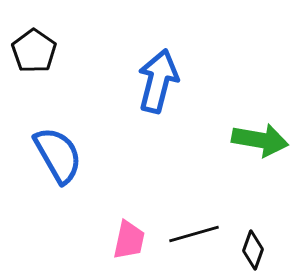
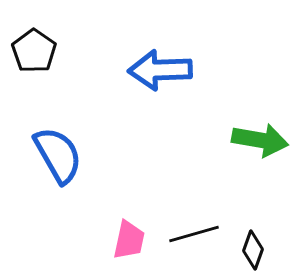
blue arrow: moved 2 px right, 11 px up; rotated 106 degrees counterclockwise
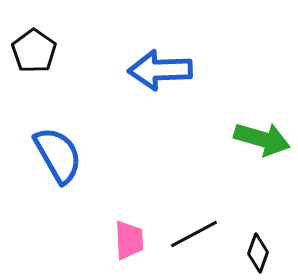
green arrow: moved 2 px right, 1 px up; rotated 6 degrees clockwise
black line: rotated 12 degrees counterclockwise
pink trapezoid: rotated 15 degrees counterclockwise
black diamond: moved 5 px right, 3 px down
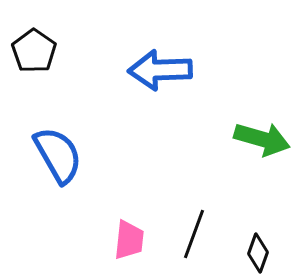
black line: rotated 42 degrees counterclockwise
pink trapezoid: rotated 9 degrees clockwise
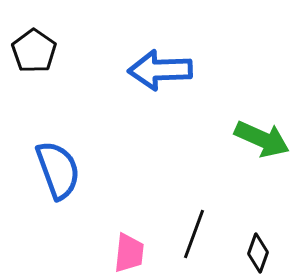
green arrow: rotated 8 degrees clockwise
blue semicircle: moved 15 px down; rotated 10 degrees clockwise
pink trapezoid: moved 13 px down
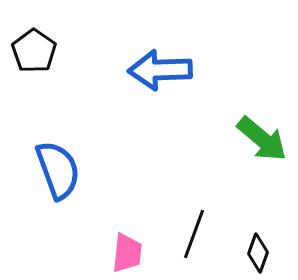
green arrow: rotated 16 degrees clockwise
pink trapezoid: moved 2 px left
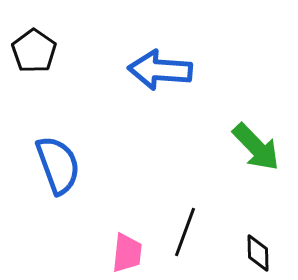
blue arrow: rotated 6 degrees clockwise
green arrow: moved 6 px left, 8 px down; rotated 6 degrees clockwise
blue semicircle: moved 5 px up
black line: moved 9 px left, 2 px up
black diamond: rotated 21 degrees counterclockwise
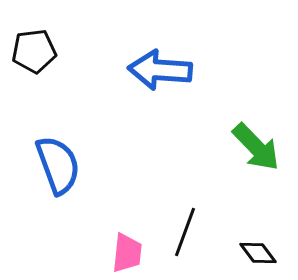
black pentagon: rotated 30 degrees clockwise
black diamond: rotated 36 degrees counterclockwise
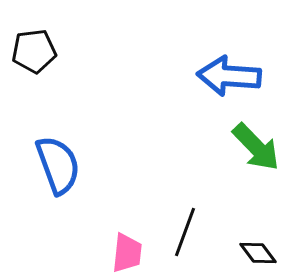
blue arrow: moved 69 px right, 6 px down
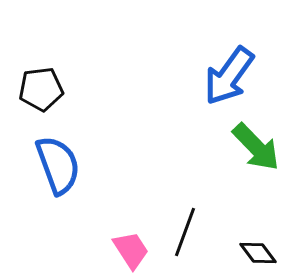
black pentagon: moved 7 px right, 38 px down
blue arrow: rotated 58 degrees counterclockwise
pink trapezoid: moved 4 px right, 3 px up; rotated 39 degrees counterclockwise
